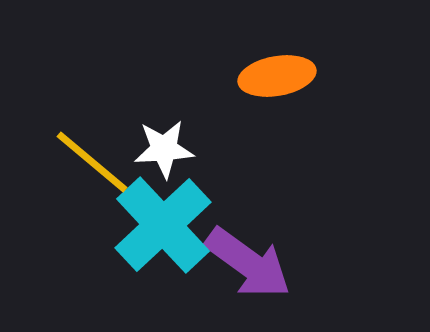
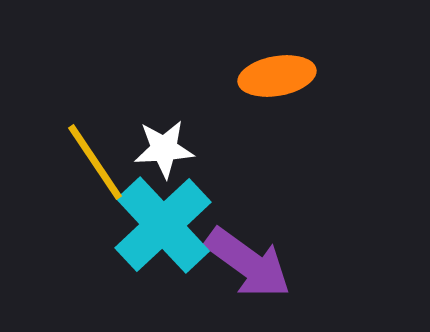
yellow line: moved 3 px right; rotated 16 degrees clockwise
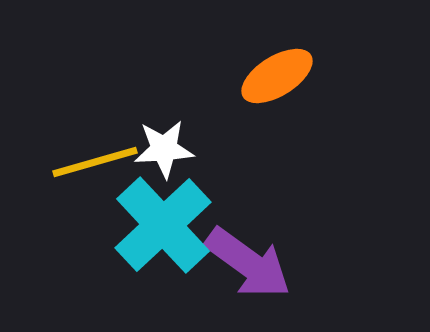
orange ellipse: rotated 22 degrees counterclockwise
yellow line: rotated 72 degrees counterclockwise
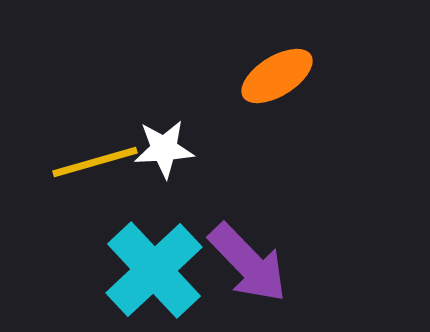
cyan cross: moved 9 px left, 45 px down
purple arrow: rotated 10 degrees clockwise
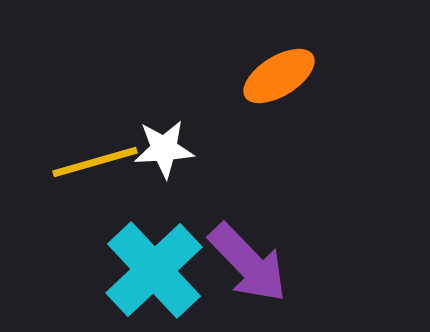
orange ellipse: moved 2 px right
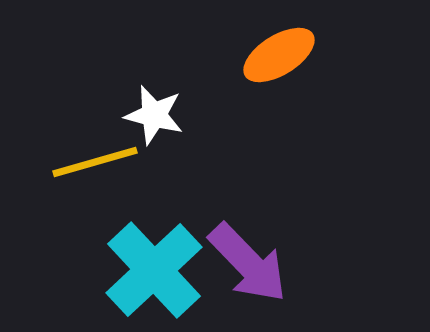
orange ellipse: moved 21 px up
white star: moved 10 px left, 34 px up; rotated 18 degrees clockwise
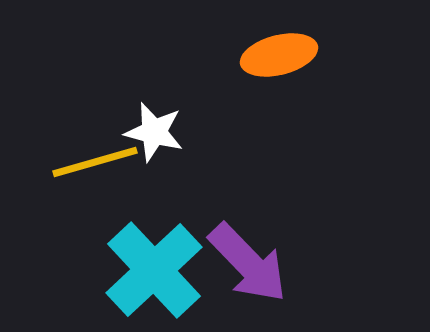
orange ellipse: rotated 18 degrees clockwise
white star: moved 17 px down
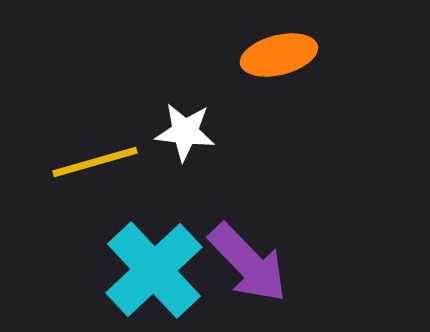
white star: moved 31 px right; rotated 8 degrees counterclockwise
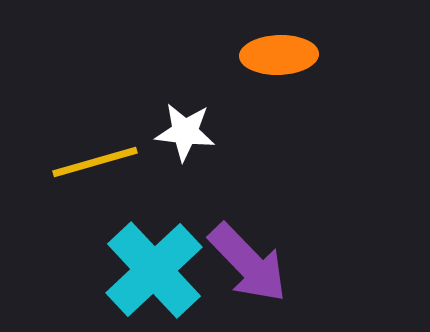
orange ellipse: rotated 12 degrees clockwise
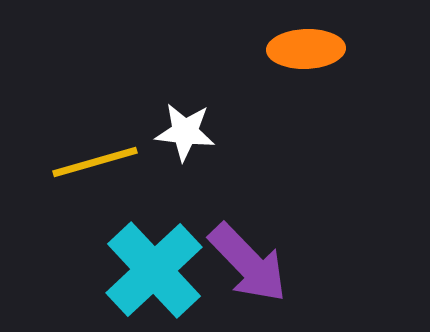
orange ellipse: moved 27 px right, 6 px up
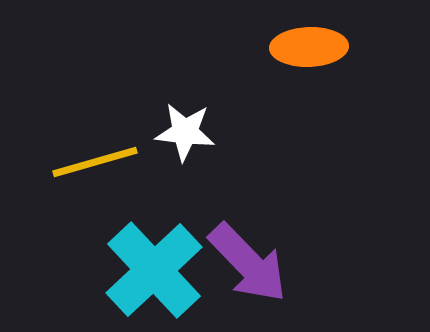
orange ellipse: moved 3 px right, 2 px up
